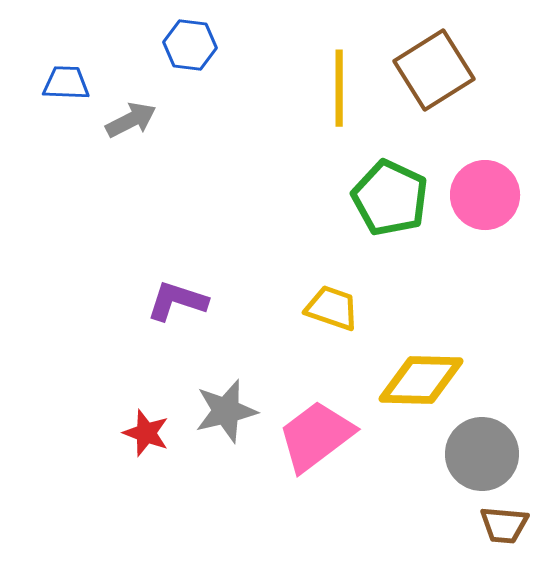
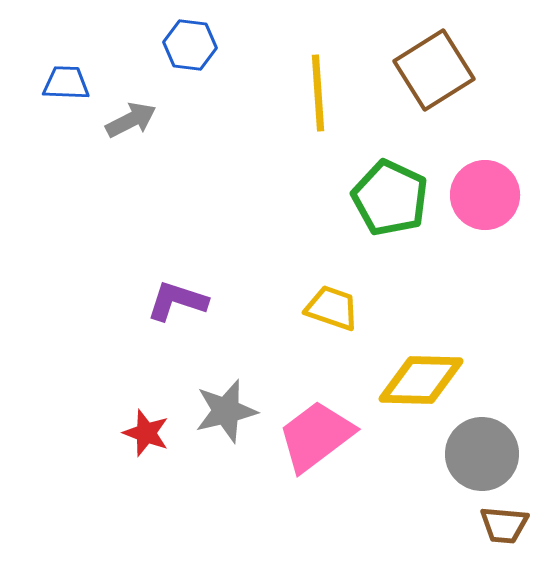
yellow line: moved 21 px left, 5 px down; rotated 4 degrees counterclockwise
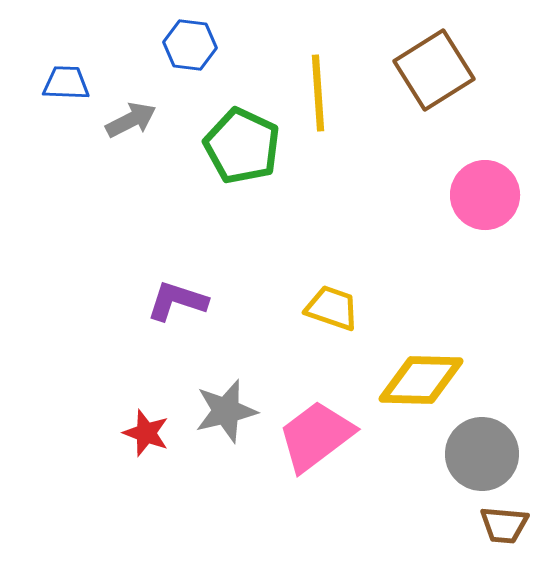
green pentagon: moved 148 px left, 52 px up
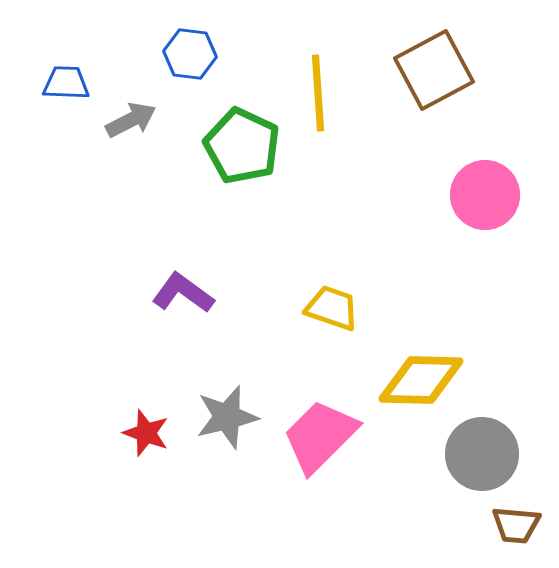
blue hexagon: moved 9 px down
brown square: rotated 4 degrees clockwise
purple L-shape: moved 6 px right, 8 px up; rotated 18 degrees clockwise
gray star: moved 1 px right, 6 px down
pink trapezoid: moved 4 px right; rotated 8 degrees counterclockwise
brown trapezoid: moved 12 px right
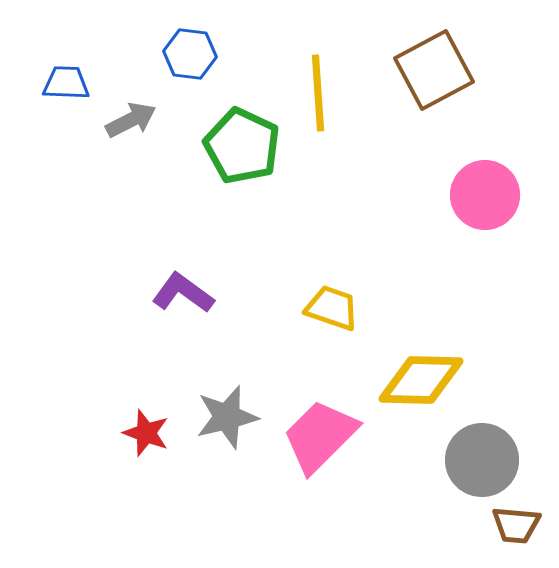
gray circle: moved 6 px down
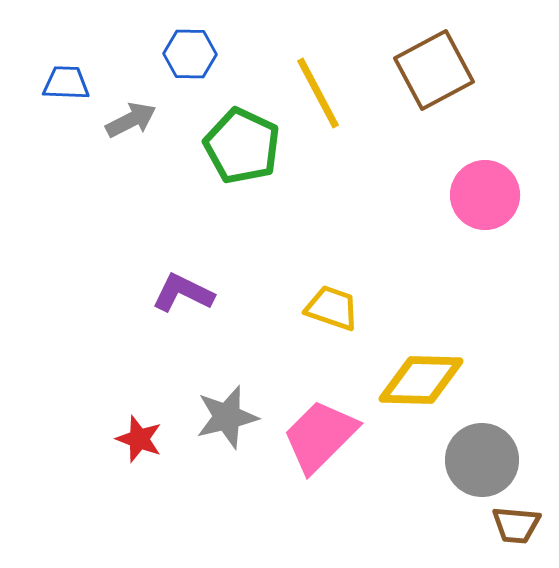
blue hexagon: rotated 6 degrees counterclockwise
yellow line: rotated 24 degrees counterclockwise
purple L-shape: rotated 10 degrees counterclockwise
red star: moved 7 px left, 6 px down
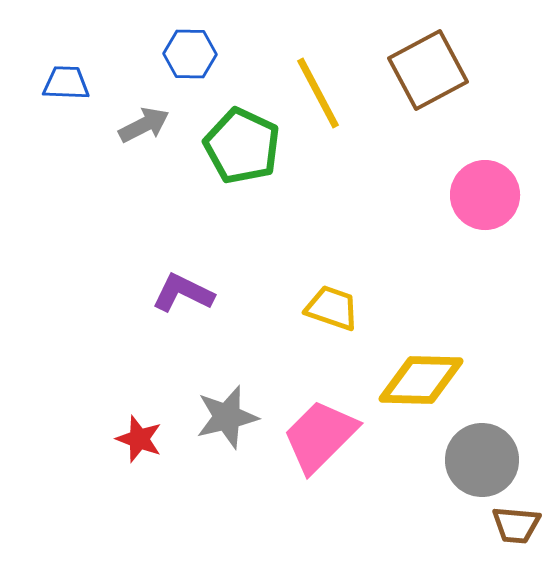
brown square: moved 6 px left
gray arrow: moved 13 px right, 5 px down
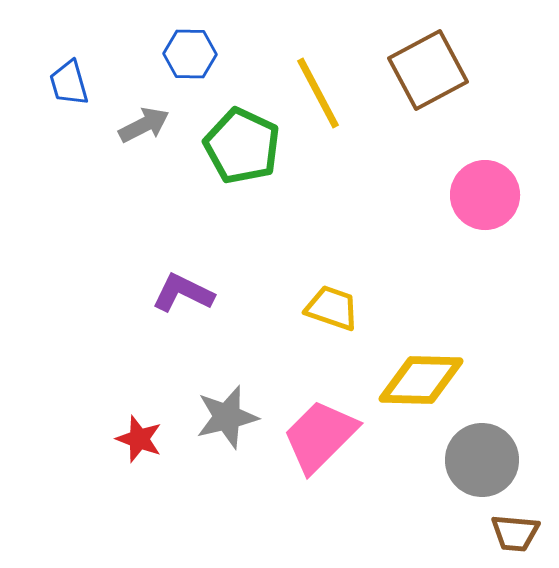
blue trapezoid: moved 3 px right; rotated 108 degrees counterclockwise
brown trapezoid: moved 1 px left, 8 px down
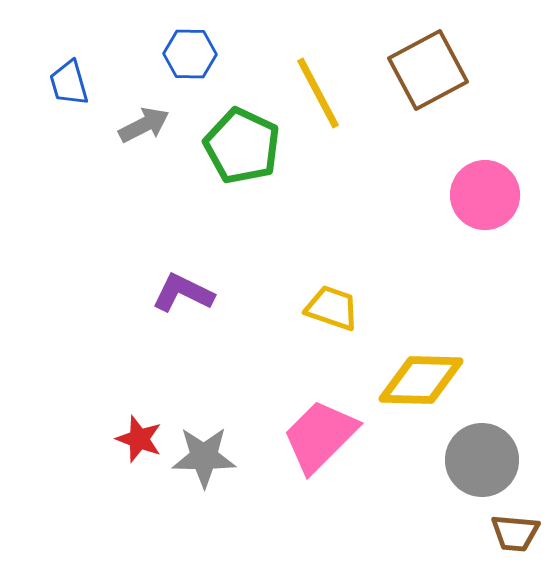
gray star: moved 23 px left, 40 px down; rotated 14 degrees clockwise
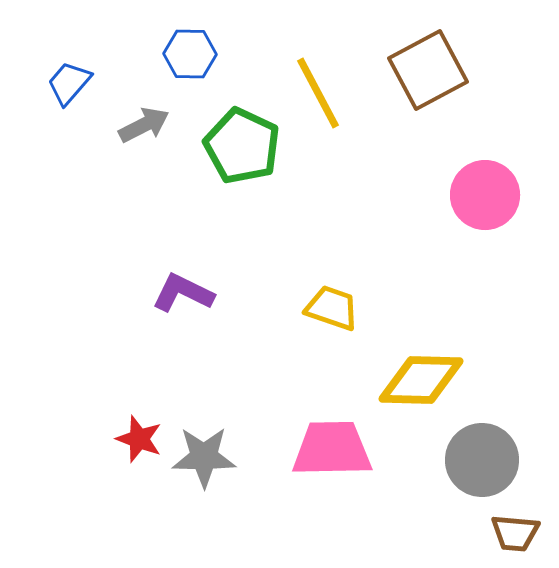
blue trapezoid: rotated 57 degrees clockwise
pink trapezoid: moved 12 px right, 13 px down; rotated 44 degrees clockwise
